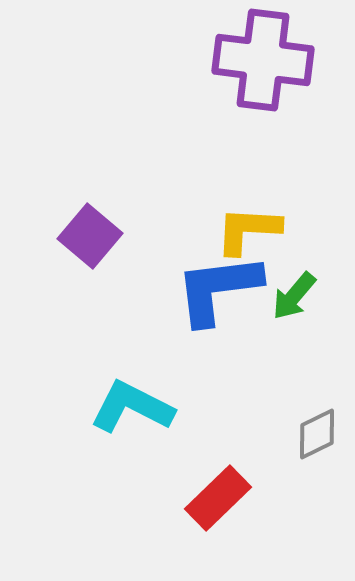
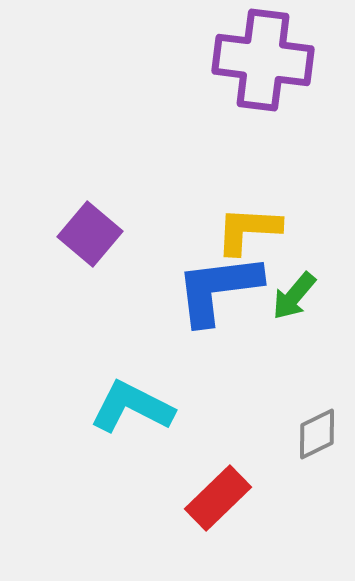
purple square: moved 2 px up
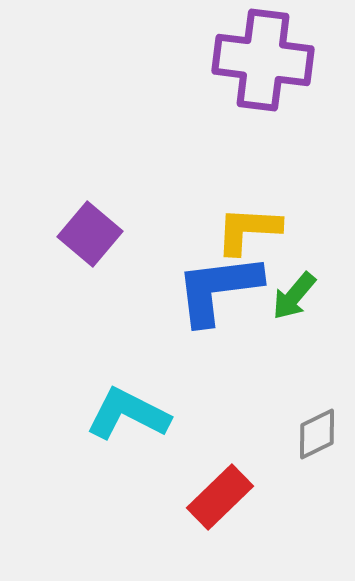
cyan L-shape: moved 4 px left, 7 px down
red rectangle: moved 2 px right, 1 px up
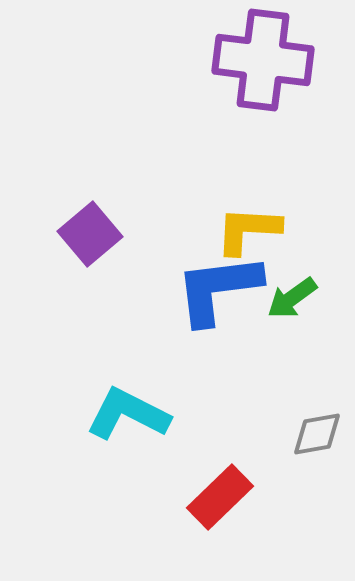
purple square: rotated 10 degrees clockwise
green arrow: moved 2 px left, 2 px down; rotated 14 degrees clockwise
gray diamond: rotated 16 degrees clockwise
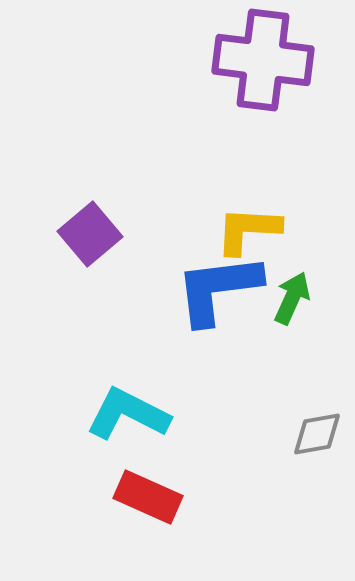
green arrow: rotated 150 degrees clockwise
red rectangle: moved 72 px left; rotated 68 degrees clockwise
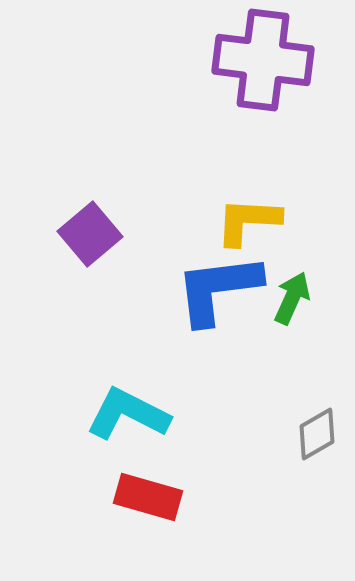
yellow L-shape: moved 9 px up
gray diamond: rotated 20 degrees counterclockwise
red rectangle: rotated 8 degrees counterclockwise
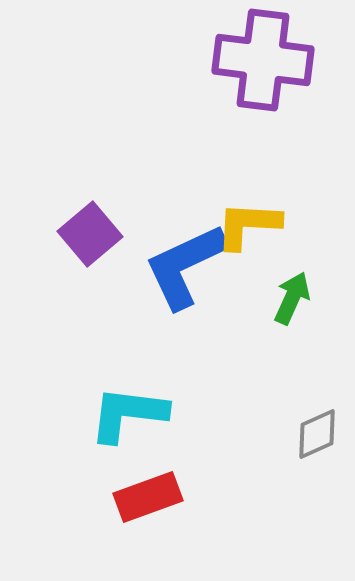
yellow L-shape: moved 4 px down
blue L-shape: moved 33 px left, 23 px up; rotated 18 degrees counterclockwise
cyan L-shape: rotated 20 degrees counterclockwise
gray diamond: rotated 6 degrees clockwise
red rectangle: rotated 36 degrees counterclockwise
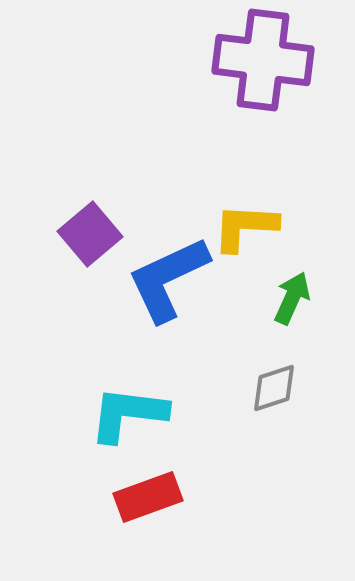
yellow L-shape: moved 3 px left, 2 px down
blue L-shape: moved 17 px left, 13 px down
gray diamond: moved 43 px left, 46 px up; rotated 6 degrees clockwise
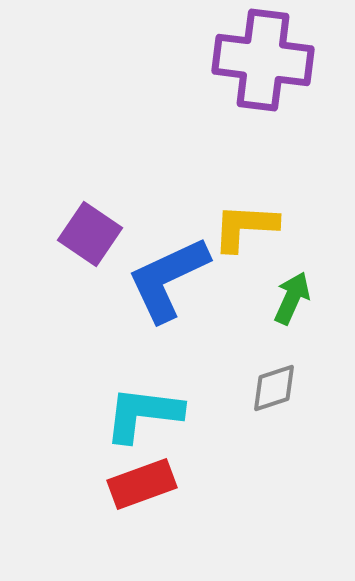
purple square: rotated 16 degrees counterclockwise
cyan L-shape: moved 15 px right
red rectangle: moved 6 px left, 13 px up
